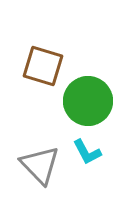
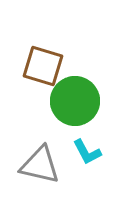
green circle: moved 13 px left
gray triangle: rotated 33 degrees counterclockwise
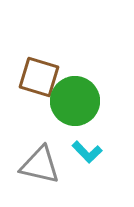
brown square: moved 4 px left, 11 px down
cyan L-shape: rotated 16 degrees counterclockwise
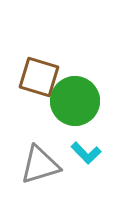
cyan L-shape: moved 1 px left, 1 px down
gray triangle: rotated 30 degrees counterclockwise
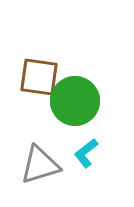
brown square: rotated 9 degrees counterclockwise
cyan L-shape: rotated 96 degrees clockwise
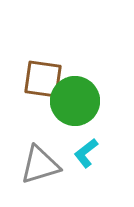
brown square: moved 4 px right, 2 px down
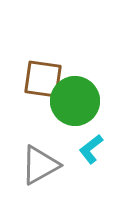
cyan L-shape: moved 5 px right, 4 px up
gray triangle: rotated 12 degrees counterclockwise
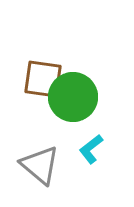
green circle: moved 2 px left, 4 px up
gray triangle: rotated 51 degrees counterclockwise
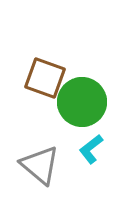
brown square: moved 2 px right, 1 px up; rotated 12 degrees clockwise
green circle: moved 9 px right, 5 px down
